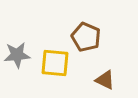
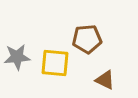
brown pentagon: moved 1 px right, 2 px down; rotated 28 degrees counterclockwise
gray star: moved 2 px down
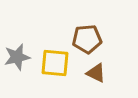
gray star: rotated 8 degrees counterclockwise
brown triangle: moved 9 px left, 7 px up
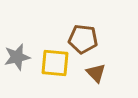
brown pentagon: moved 4 px left; rotated 12 degrees clockwise
brown triangle: rotated 20 degrees clockwise
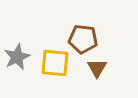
gray star: rotated 12 degrees counterclockwise
brown triangle: moved 1 px right, 5 px up; rotated 15 degrees clockwise
